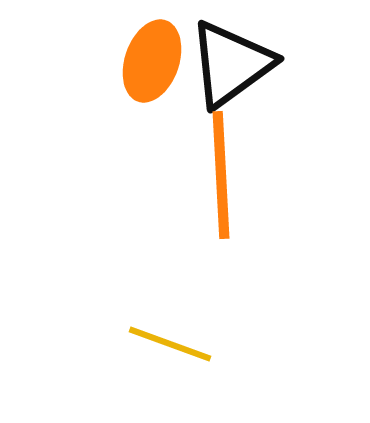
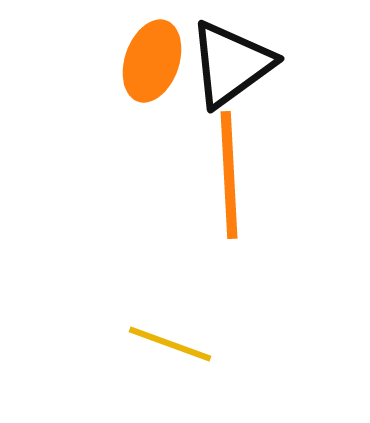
orange line: moved 8 px right
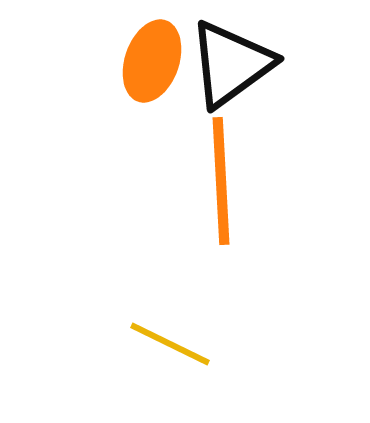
orange line: moved 8 px left, 6 px down
yellow line: rotated 6 degrees clockwise
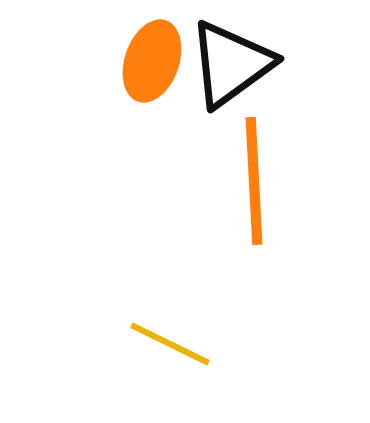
orange line: moved 33 px right
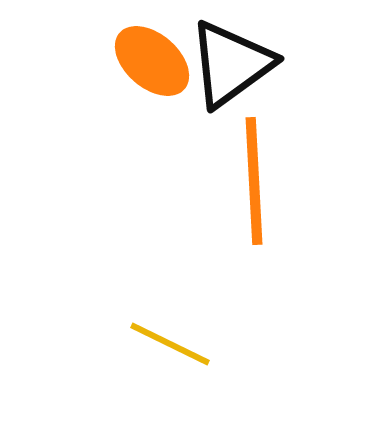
orange ellipse: rotated 68 degrees counterclockwise
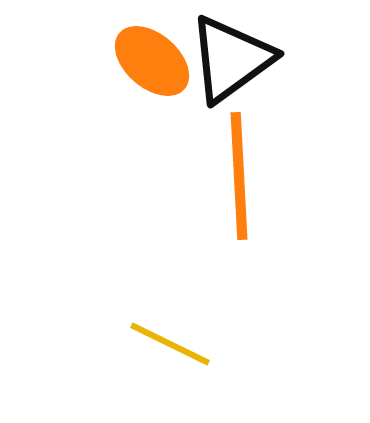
black triangle: moved 5 px up
orange line: moved 15 px left, 5 px up
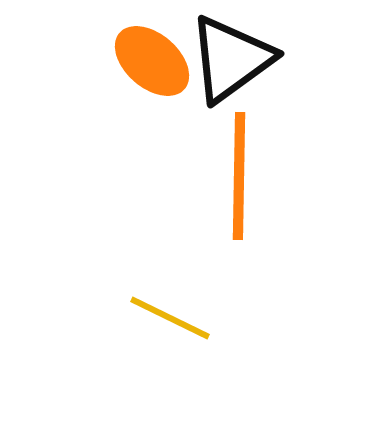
orange line: rotated 4 degrees clockwise
yellow line: moved 26 px up
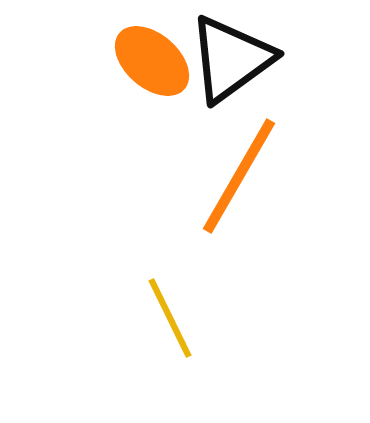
orange line: rotated 29 degrees clockwise
yellow line: rotated 38 degrees clockwise
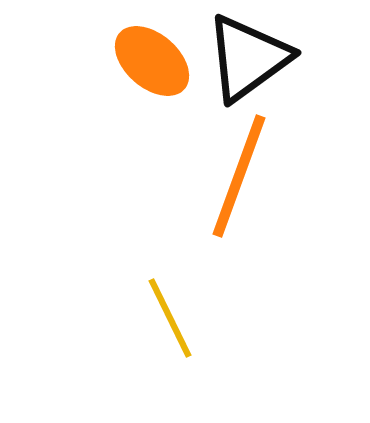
black triangle: moved 17 px right, 1 px up
orange line: rotated 10 degrees counterclockwise
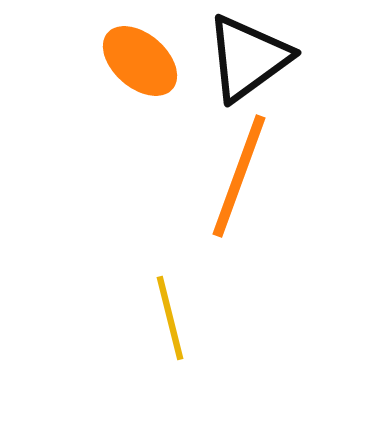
orange ellipse: moved 12 px left
yellow line: rotated 12 degrees clockwise
